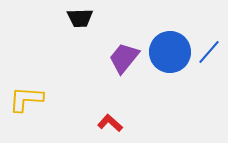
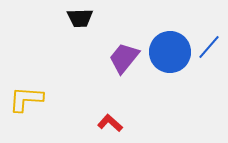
blue line: moved 5 px up
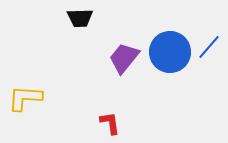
yellow L-shape: moved 1 px left, 1 px up
red L-shape: rotated 40 degrees clockwise
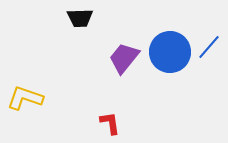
yellow L-shape: rotated 15 degrees clockwise
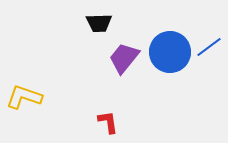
black trapezoid: moved 19 px right, 5 px down
blue line: rotated 12 degrees clockwise
yellow L-shape: moved 1 px left, 1 px up
red L-shape: moved 2 px left, 1 px up
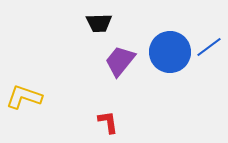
purple trapezoid: moved 4 px left, 3 px down
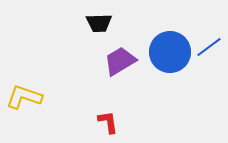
purple trapezoid: rotated 20 degrees clockwise
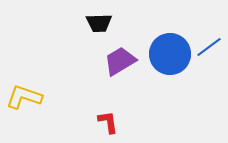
blue circle: moved 2 px down
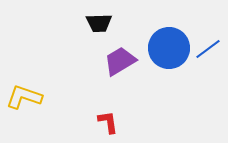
blue line: moved 1 px left, 2 px down
blue circle: moved 1 px left, 6 px up
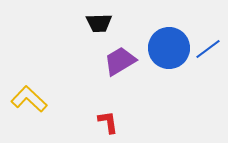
yellow L-shape: moved 5 px right, 2 px down; rotated 24 degrees clockwise
